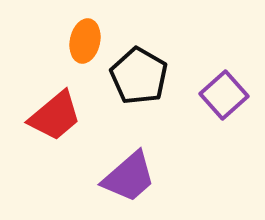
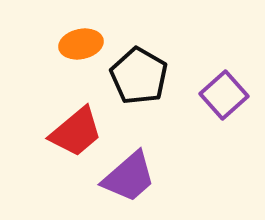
orange ellipse: moved 4 px left, 3 px down; rotated 66 degrees clockwise
red trapezoid: moved 21 px right, 16 px down
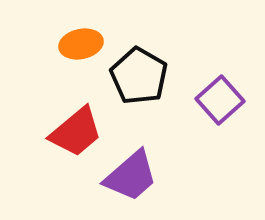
purple square: moved 4 px left, 5 px down
purple trapezoid: moved 2 px right, 1 px up
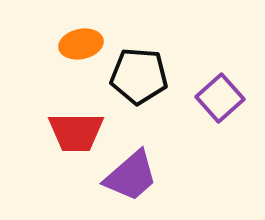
black pentagon: rotated 26 degrees counterclockwise
purple square: moved 2 px up
red trapezoid: rotated 40 degrees clockwise
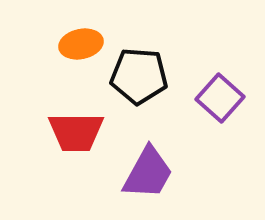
purple square: rotated 6 degrees counterclockwise
purple trapezoid: moved 17 px right, 3 px up; rotated 20 degrees counterclockwise
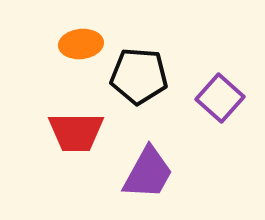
orange ellipse: rotated 6 degrees clockwise
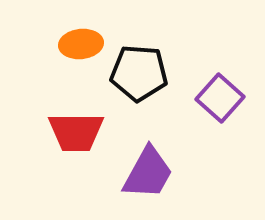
black pentagon: moved 3 px up
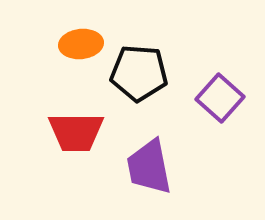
purple trapezoid: moved 1 px right, 6 px up; rotated 140 degrees clockwise
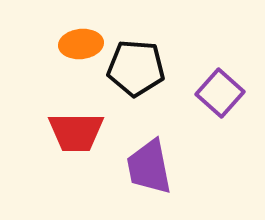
black pentagon: moved 3 px left, 5 px up
purple square: moved 5 px up
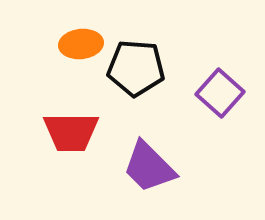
red trapezoid: moved 5 px left
purple trapezoid: rotated 34 degrees counterclockwise
